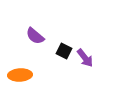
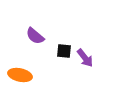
black square: rotated 21 degrees counterclockwise
orange ellipse: rotated 15 degrees clockwise
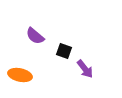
black square: rotated 14 degrees clockwise
purple arrow: moved 11 px down
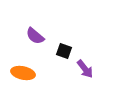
orange ellipse: moved 3 px right, 2 px up
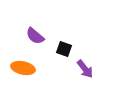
black square: moved 2 px up
orange ellipse: moved 5 px up
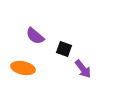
purple arrow: moved 2 px left
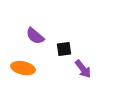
black square: rotated 28 degrees counterclockwise
